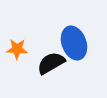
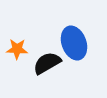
black semicircle: moved 4 px left
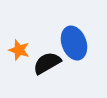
orange star: moved 2 px right, 1 px down; rotated 15 degrees clockwise
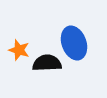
black semicircle: rotated 28 degrees clockwise
